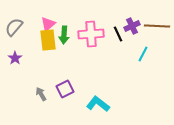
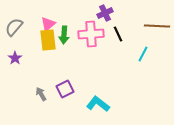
purple cross: moved 27 px left, 13 px up
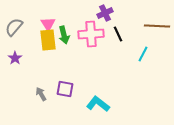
pink triangle: rotated 21 degrees counterclockwise
green arrow: rotated 18 degrees counterclockwise
purple square: rotated 36 degrees clockwise
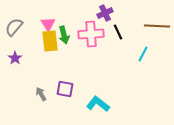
black line: moved 2 px up
yellow rectangle: moved 2 px right, 1 px down
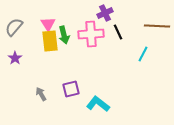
purple square: moved 6 px right; rotated 24 degrees counterclockwise
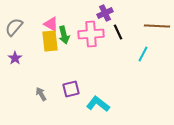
pink triangle: moved 3 px right; rotated 28 degrees counterclockwise
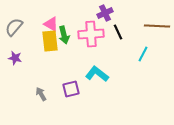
purple star: rotated 24 degrees counterclockwise
cyan L-shape: moved 1 px left, 30 px up
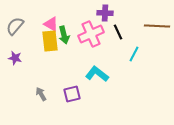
purple cross: rotated 28 degrees clockwise
gray semicircle: moved 1 px right, 1 px up
pink cross: rotated 20 degrees counterclockwise
cyan line: moved 9 px left
purple square: moved 1 px right, 5 px down
